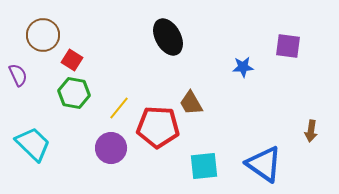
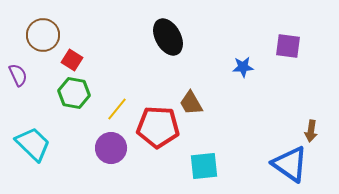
yellow line: moved 2 px left, 1 px down
blue triangle: moved 26 px right
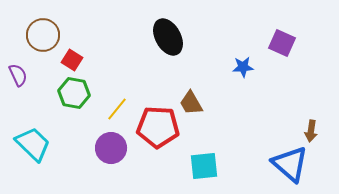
purple square: moved 6 px left, 3 px up; rotated 16 degrees clockwise
blue triangle: rotated 6 degrees clockwise
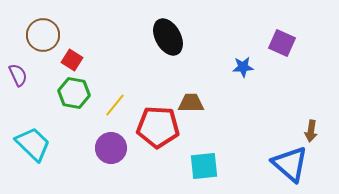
brown trapezoid: rotated 120 degrees clockwise
yellow line: moved 2 px left, 4 px up
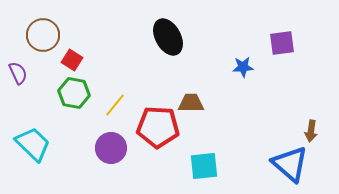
purple square: rotated 32 degrees counterclockwise
purple semicircle: moved 2 px up
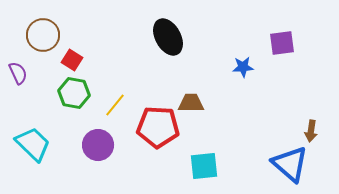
purple circle: moved 13 px left, 3 px up
